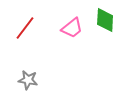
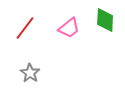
pink trapezoid: moved 3 px left
gray star: moved 2 px right, 7 px up; rotated 24 degrees clockwise
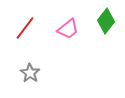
green diamond: moved 1 px right, 1 px down; rotated 35 degrees clockwise
pink trapezoid: moved 1 px left, 1 px down
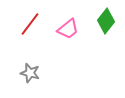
red line: moved 5 px right, 4 px up
gray star: rotated 18 degrees counterclockwise
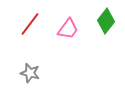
pink trapezoid: rotated 15 degrees counterclockwise
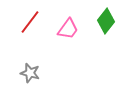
red line: moved 2 px up
